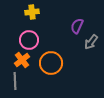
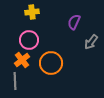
purple semicircle: moved 3 px left, 4 px up
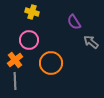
yellow cross: rotated 24 degrees clockwise
purple semicircle: rotated 56 degrees counterclockwise
gray arrow: rotated 91 degrees clockwise
orange cross: moved 7 px left
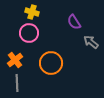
pink circle: moved 7 px up
gray line: moved 2 px right, 2 px down
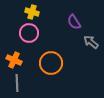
orange cross: moved 1 px left; rotated 28 degrees counterclockwise
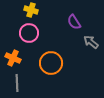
yellow cross: moved 1 px left, 2 px up
orange cross: moved 1 px left, 2 px up
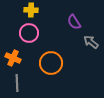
yellow cross: rotated 16 degrees counterclockwise
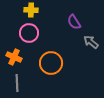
orange cross: moved 1 px right, 1 px up
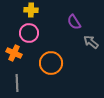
orange cross: moved 4 px up
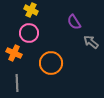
yellow cross: rotated 24 degrees clockwise
